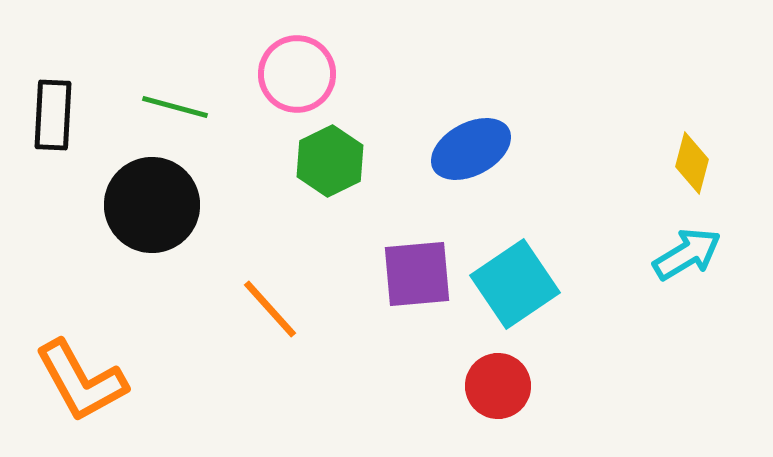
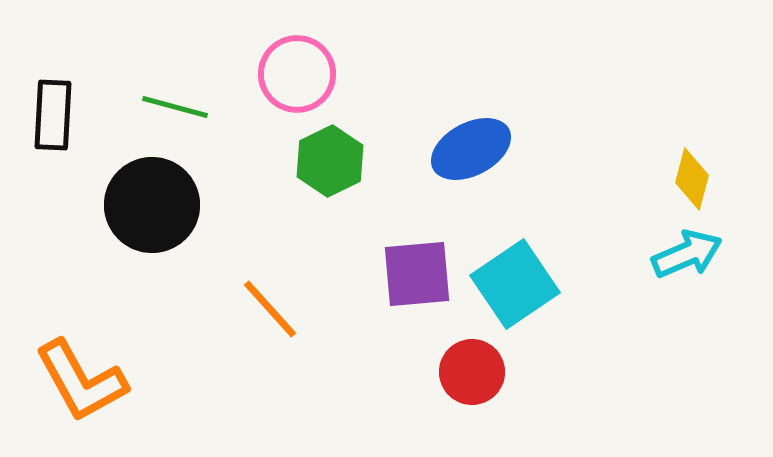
yellow diamond: moved 16 px down
cyan arrow: rotated 8 degrees clockwise
red circle: moved 26 px left, 14 px up
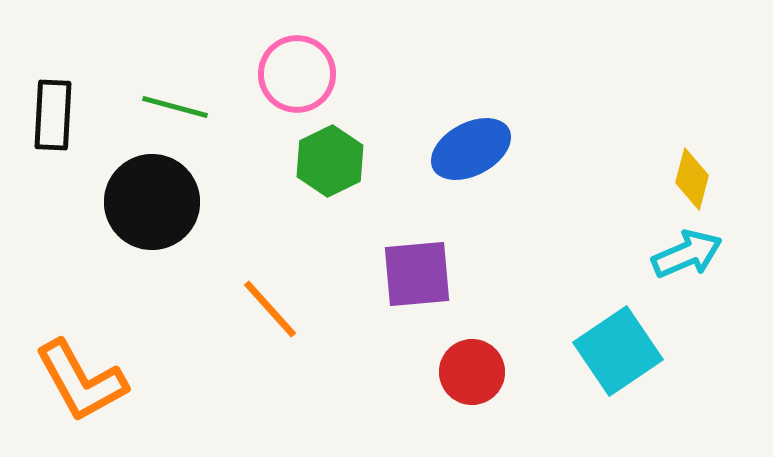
black circle: moved 3 px up
cyan square: moved 103 px right, 67 px down
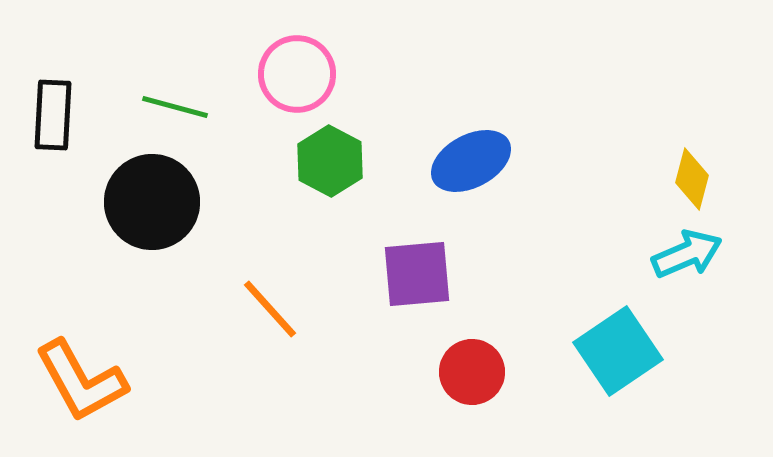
blue ellipse: moved 12 px down
green hexagon: rotated 6 degrees counterclockwise
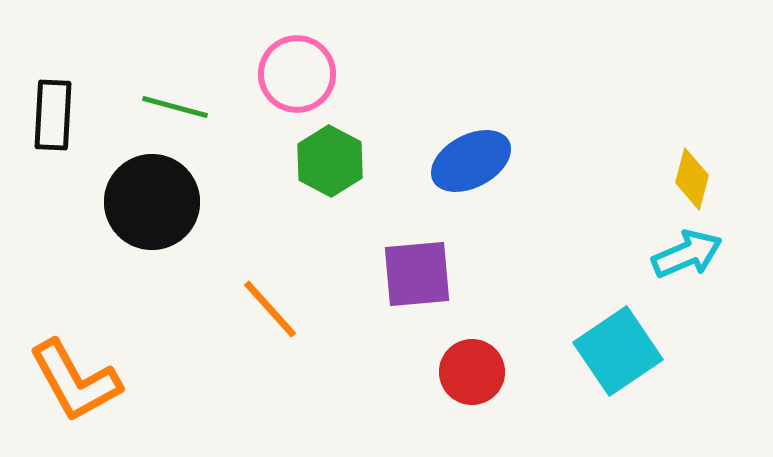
orange L-shape: moved 6 px left
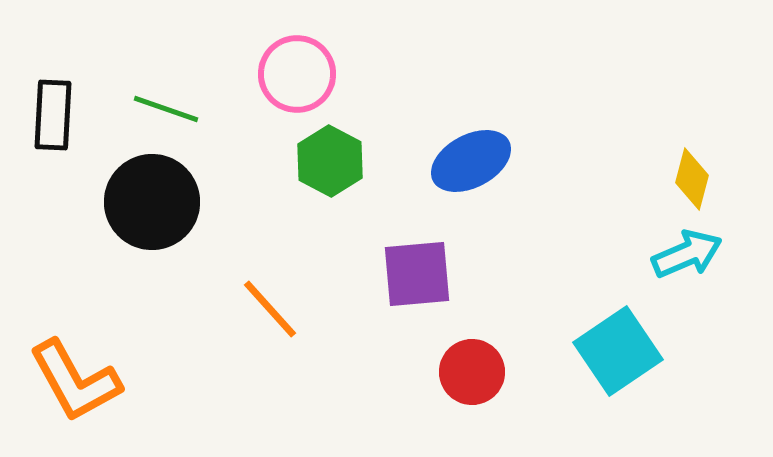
green line: moved 9 px left, 2 px down; rotated 4 degrees clockwise
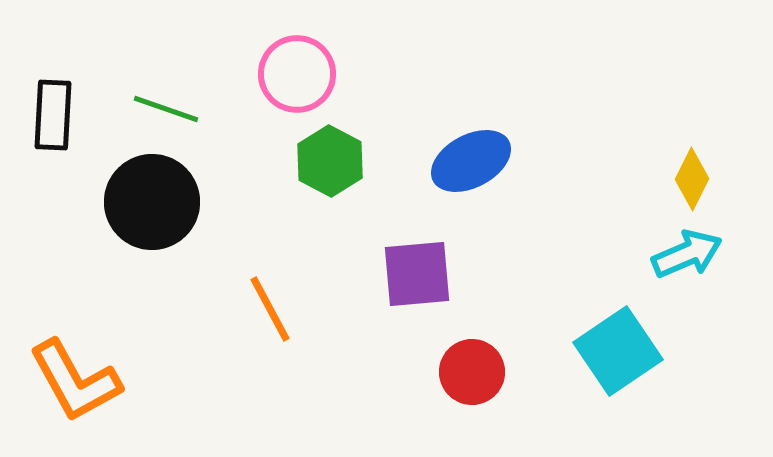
yellow diamond: rotated 12 degrees clockwise
orange line: rotated 14 degrees clockwise
